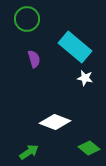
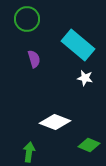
cyan rectangle: moved 3 px right, 2 px up
green diamond: moved 3 px up; rotated 15 degrees counterclockwise
green arrow: rotated 48 degrees counterclockwise
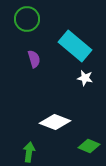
cyan rectangle: moved 3 px left, 1 px down
green diamond: moved 1 px down
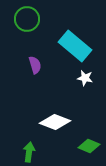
purple semicircle: moved 1 px right, 6 px down
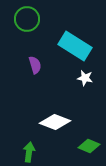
cyan rectangle: rotated 8 degrees counterclockwise
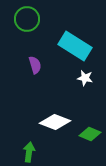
green diamond: moved 1 px right, 12 px up
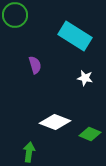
green circle: moved 12 px left, 4 px up
cyan rectangle: moved 10 px up
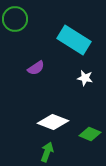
green circle: moved 4 px down
cyan rectangle: moved 1 px left, 4 px down
purple semicircle: moved 1 px right, 3 px down; rotated 72 degrees clockwise
white diamond: moved 2 px left
green arrow: moved 18 px right; rotated 12 degrees clockwise
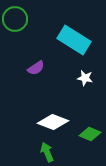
green arrow: rotated 42 degrees counterclockwise
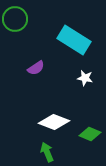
white diamond: moved 1 px right
